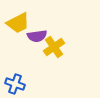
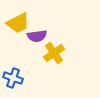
yellow cross: moved 6 px down
blue cross: moved 2 px left, 6 px up
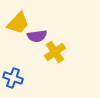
yellow trapezoid: rotated 20 degrees counterclockwise
yellow cross: moved 1 px right, 1 px up
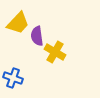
purple semicircle: rotated 90 degrees clockwise
yellow cross: rotated 25 degrees counterclockwise
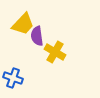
yellow trapezoid: moved 5 px right, 1 px down
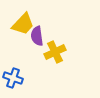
yellow cross: rotated 35 degrees clockwise
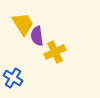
yellow trapezoid: rotated 75 degrees counterclockwise
blue cross: rotated 12 degrees clockwise
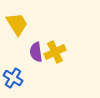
yellow trapezoid: moved 6 px left
purple semicircle: moved 1 px left, 16 px down
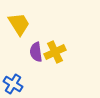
yellow trapezoid: moved 2 px right
blue cross: moved 6 px down
